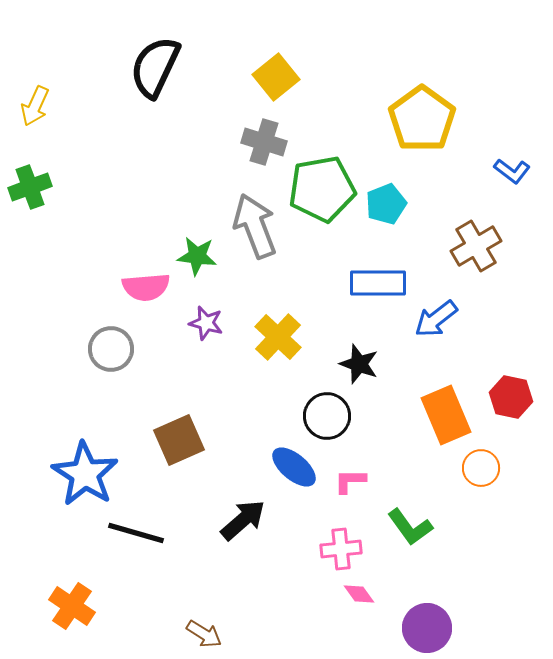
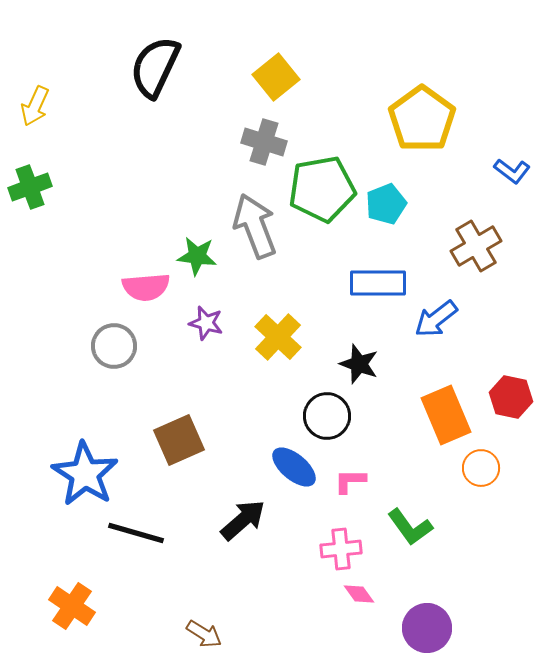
gray circle: moved 3 px right, 3 px up
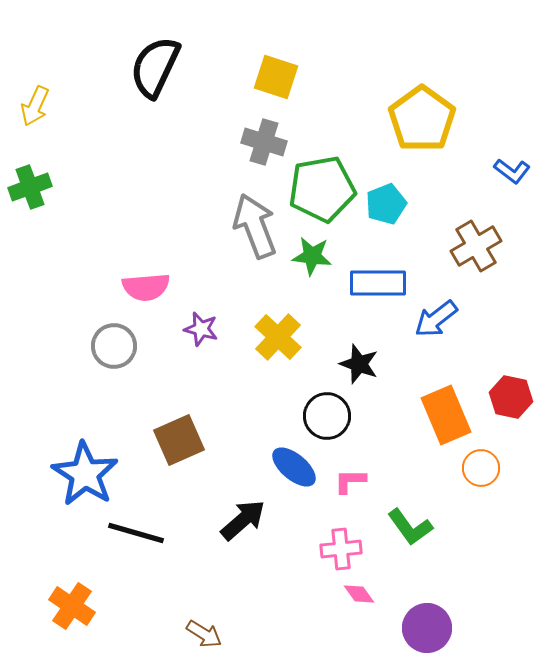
yellow square: rotated 33 degrees counterclockwise
green star: moved 115 px right
purple star: moved 5 px left, 6 px down
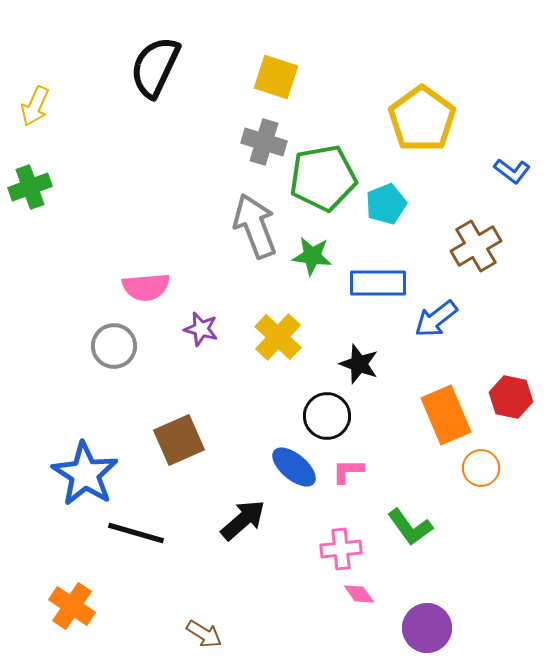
green pentagon: moved 1 px right, 11 px up
pink L-shape: moved 2 px left, 10 px up
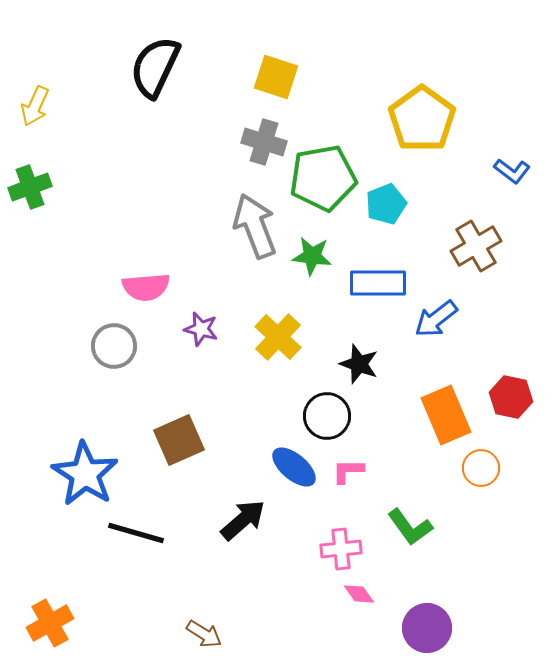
orange cross: moved 22 px left, 17 px down; rotated 27 degrees clockwise
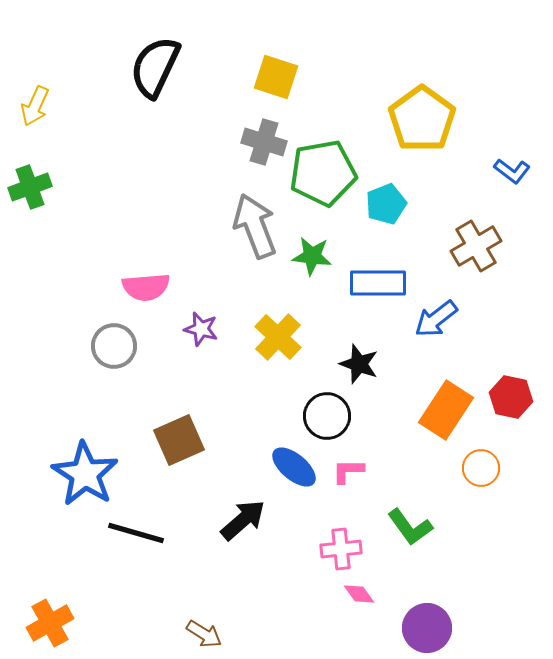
green pentagon: moved 5 px up
orange rectangle: moved 5 px up; rotated 56 degrees clockwise
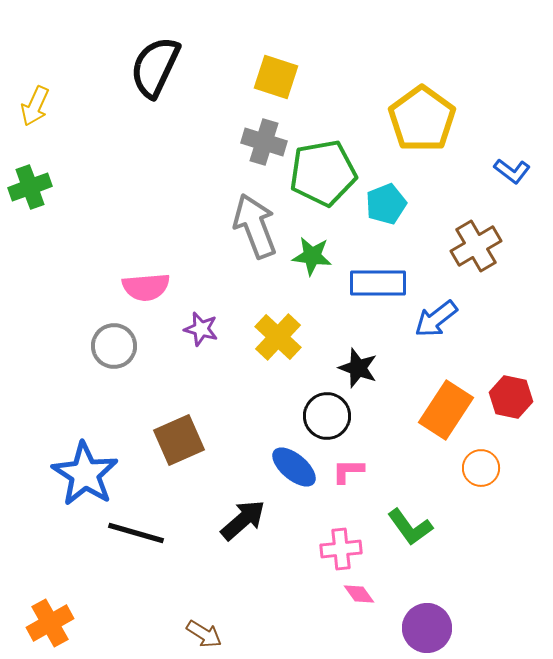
black star: moved 1 px left, 4 px down
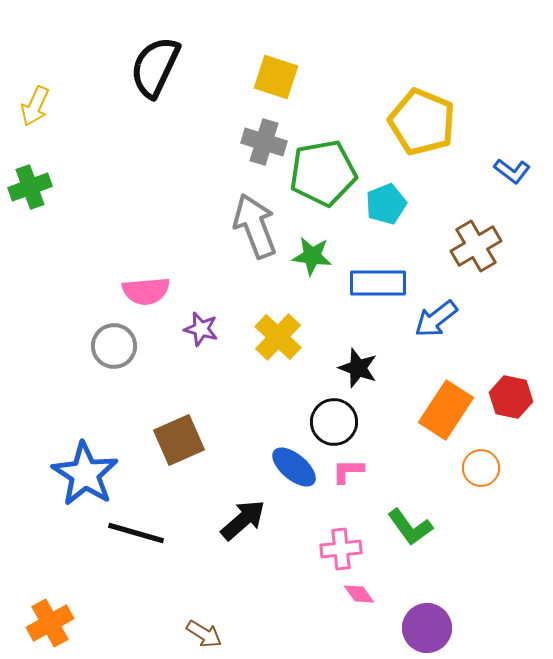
yellow pentagon: moved 3 px down; rotated 14 degrees counterclockwise
pink semicircle: moved 4 px down
black circle: moved 7 px right, 6 px down
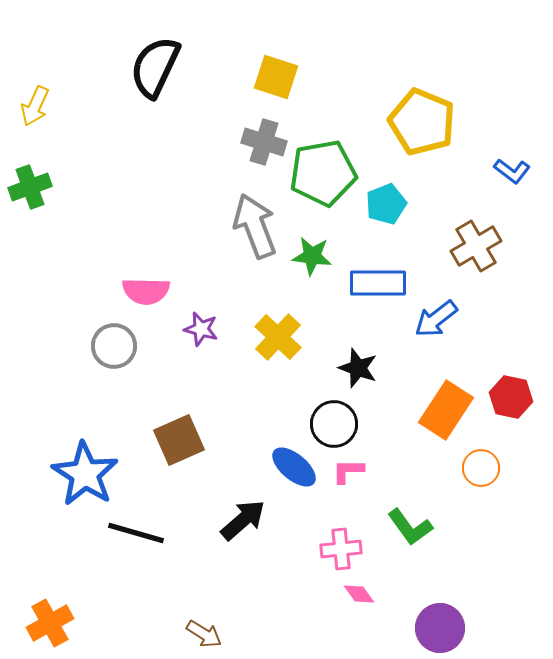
pink semicircle: rotated 6 degrees clockwise
black circle: moved 2 px down
purple circle: moved 13 px right
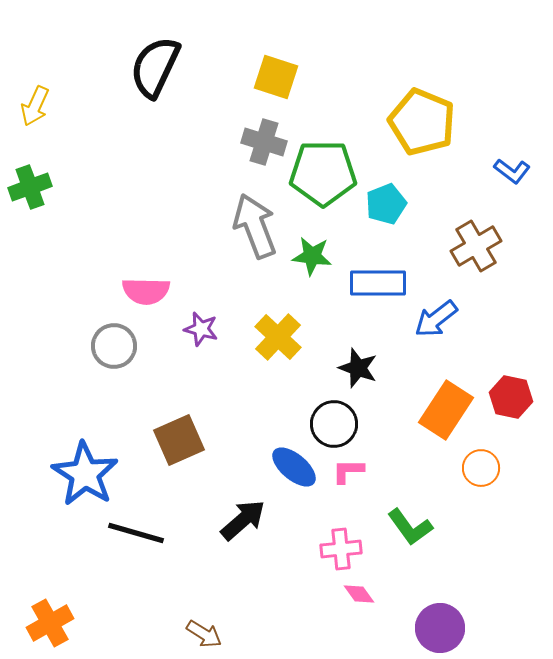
green pentagon: rotated 10 degrees clockwise
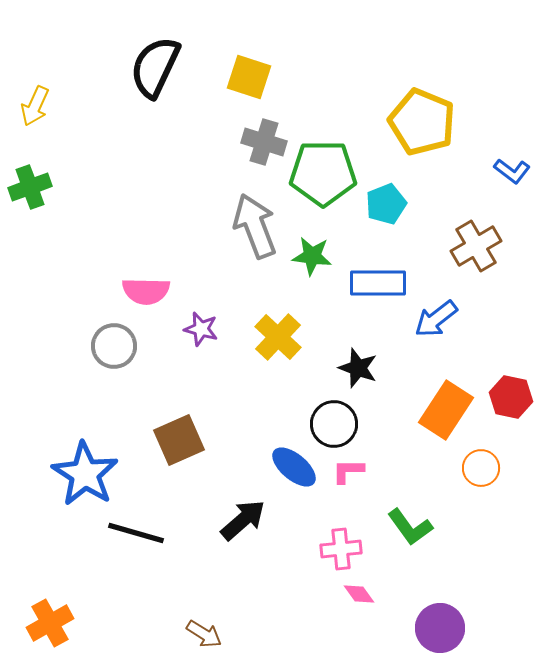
yellow square: moved 27 px left
